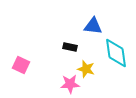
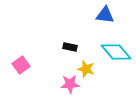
blue triangle: moved 12 px right, 11 px up
cyan diamond: moved 1 px up; rotated 32 degrees counterclockwise
pink square: rotated 30 degrees clockwise
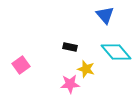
blue triangle: rotated 42 degrees clockwise
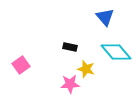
blue triangle: moved 2 px down
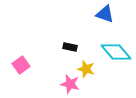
blue triangle: moved 3 px up; rotated 30 degrees counterclockwise
pink star: rotated 18 degrees clockwise
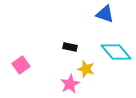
pink star: rotated 30 degrees clockwise
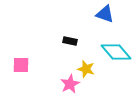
black rectangle: moved 6 px up
pink square: rotated 36 degrees clockwise
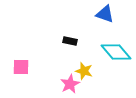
pink square: moved 2 px down
yellow star: moved 2 px left, 2 px down
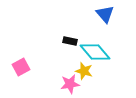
blue triangle: rotated 30 degrees clockwise
cyan diamond: moved 21 px left
pink square: rotated 30 degrees counterclockwise
pink star: rotated 18 degrees clockwise
